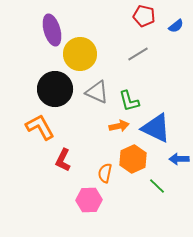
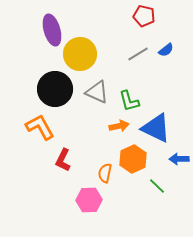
blue semicircle: moved 10 px left, 24 px down
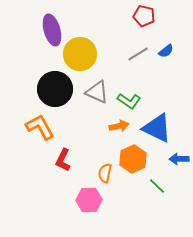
blue semicircle: moved 1 px down
green L-shape: rotated 40 degrees counterclockwise
blue triangle: moved 1 px right
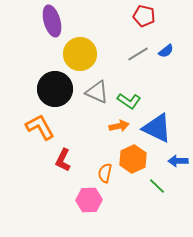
purple ellipse: moved 9 px up
blue arrow: moved 1 px left, 2 px down
